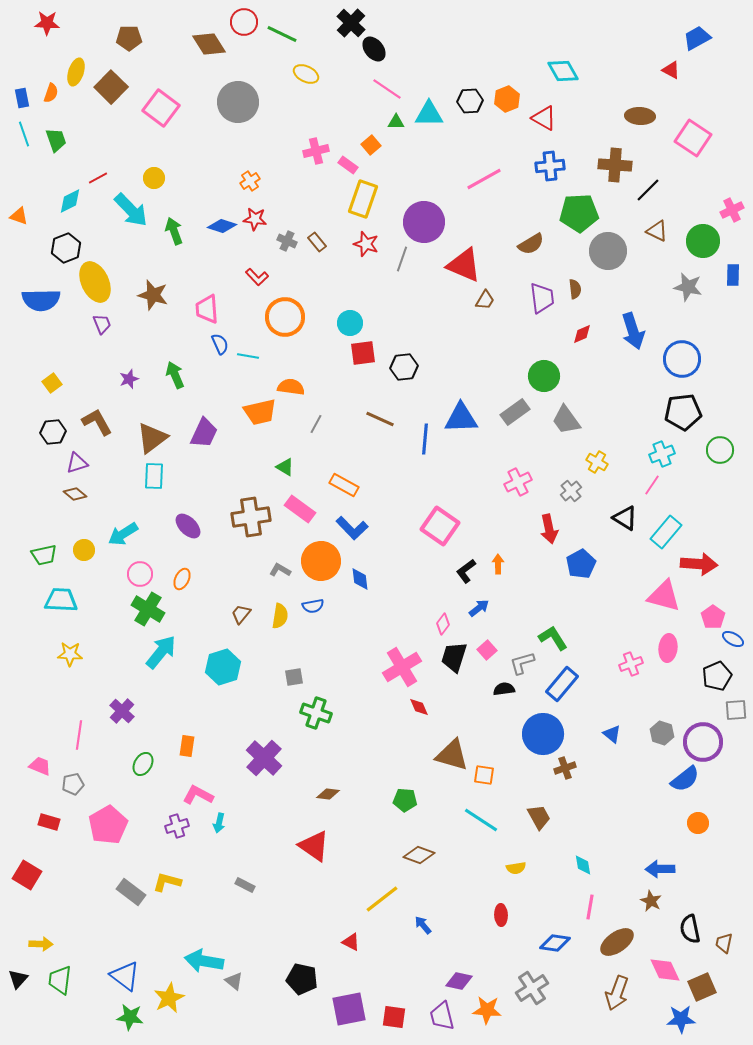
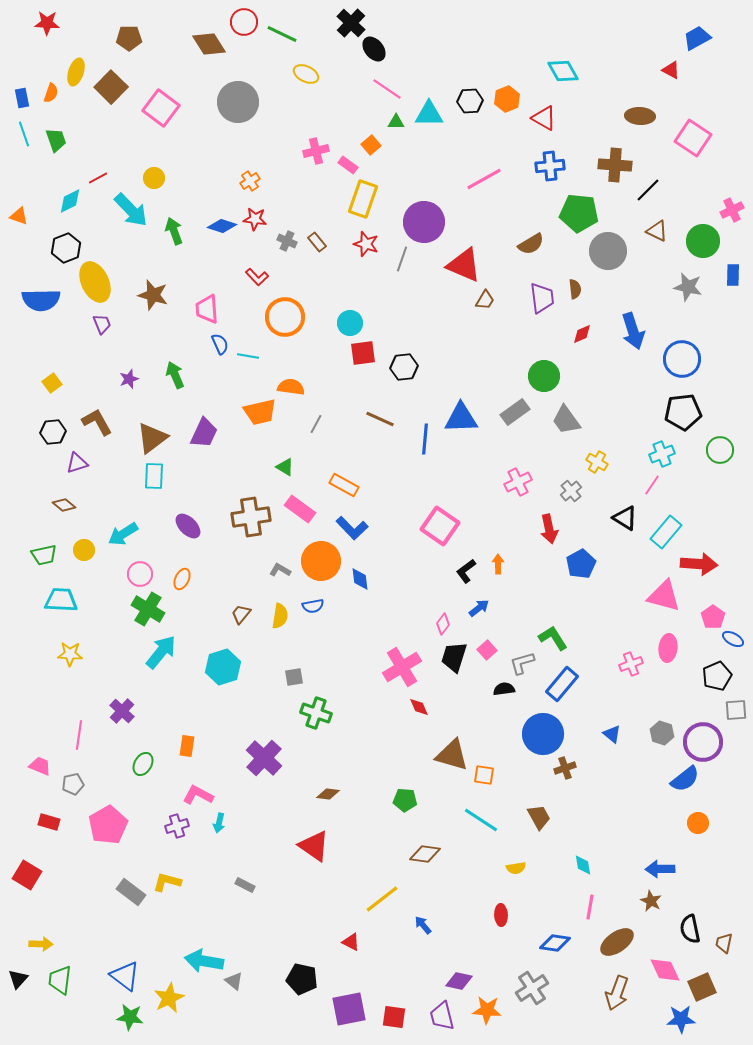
green pentagon at (579, 213): rotated 9 degrees clockwise
brown diamond at (75, 494): moved 11 px left, 11 px down
brown diamond at (419, 855): moved 6 px right, 1 px up; rotated 12 degrees counterclockwise
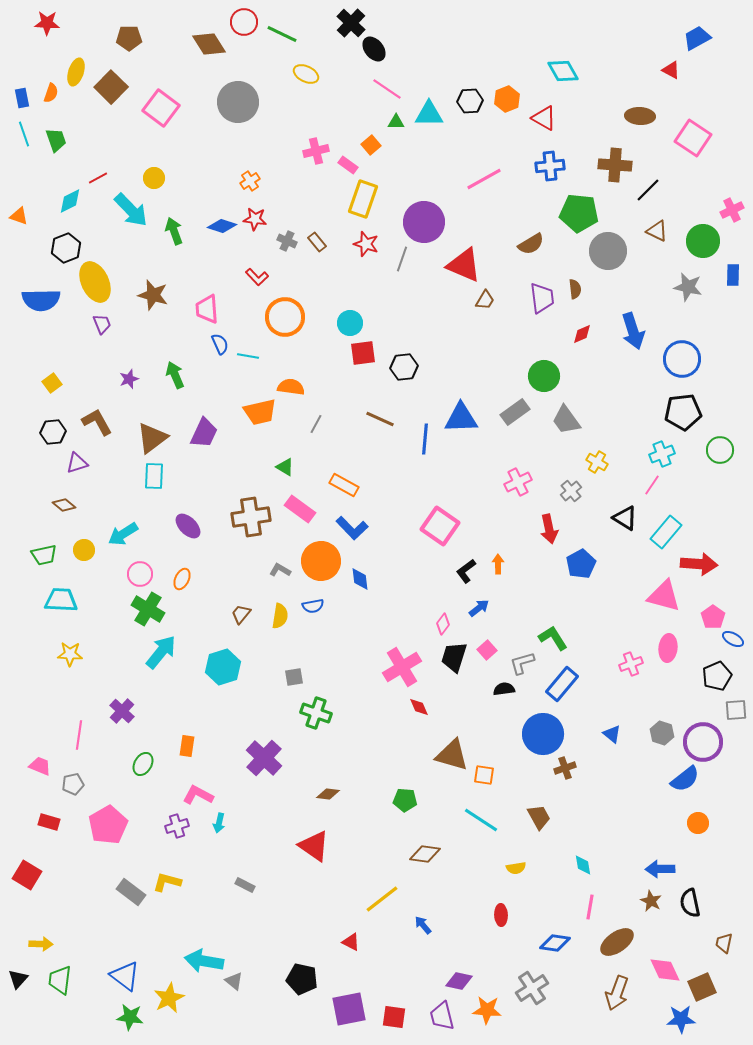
black semicircle at (690, 929): moved 26 px up
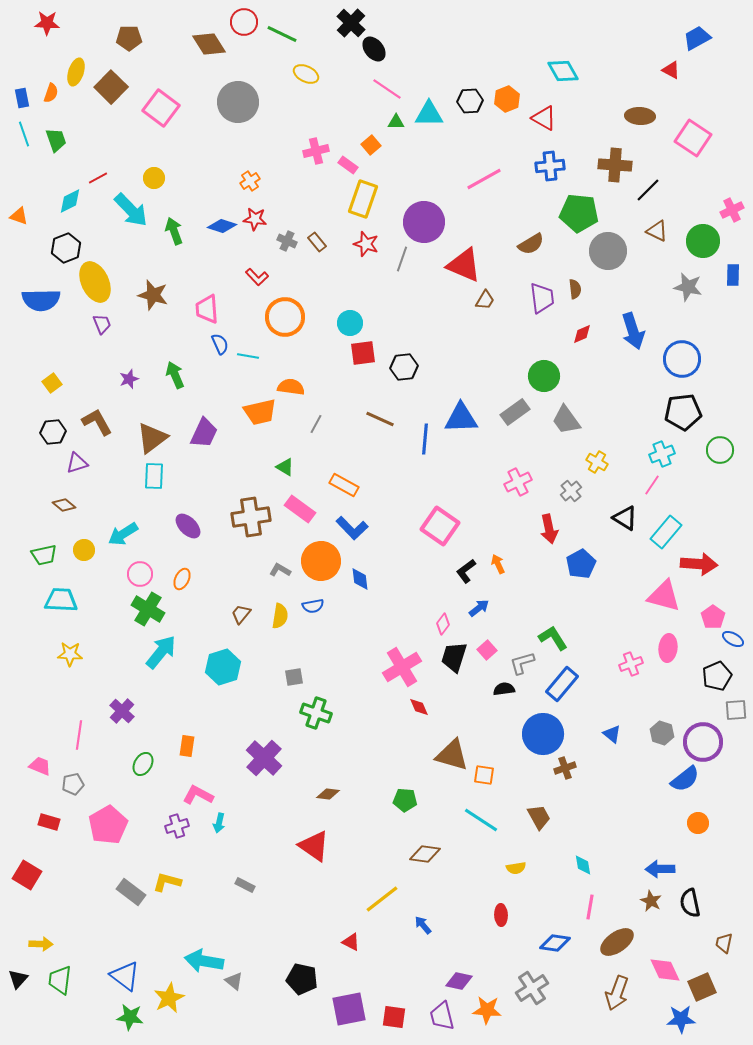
orange arrow at (498, 564): rotated 24 degrees counterclockwise
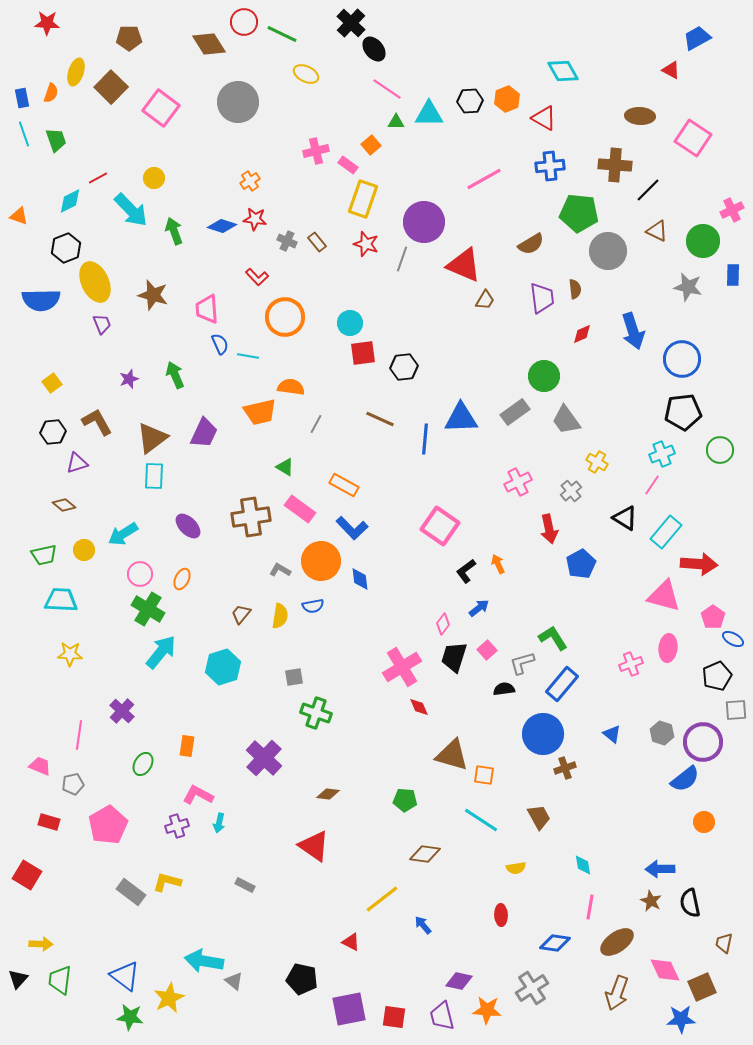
orange circle at (698, 823): moved 6 px right, 1 px up
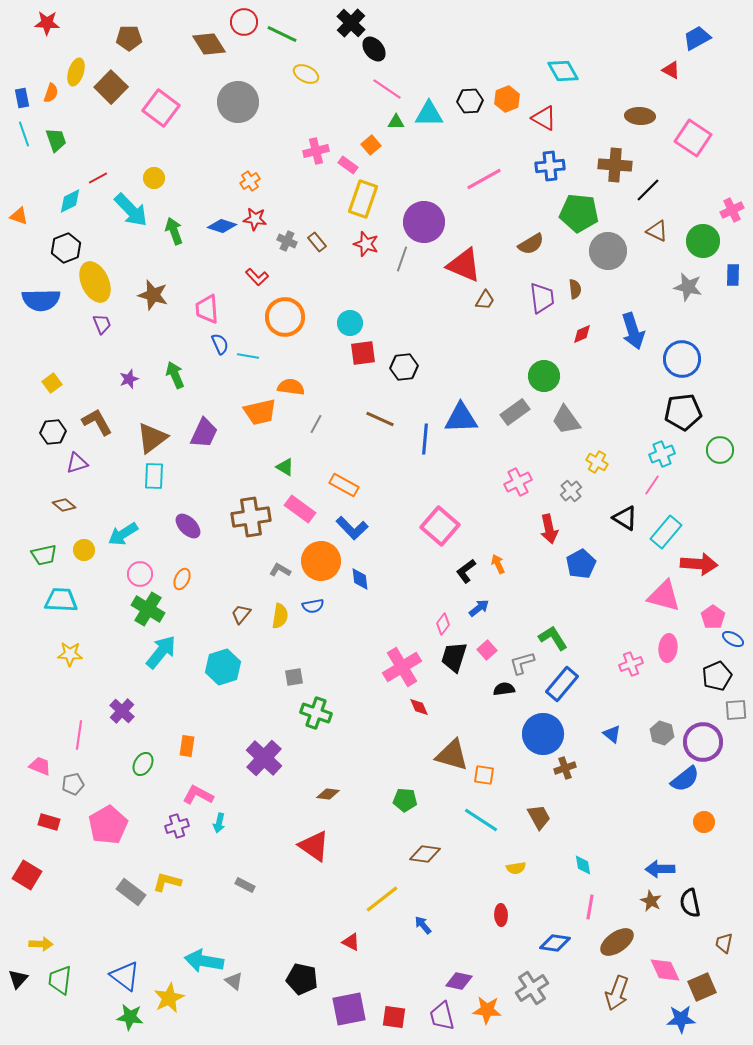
pink square at (440, 526): rotated 6 degrees clockwise
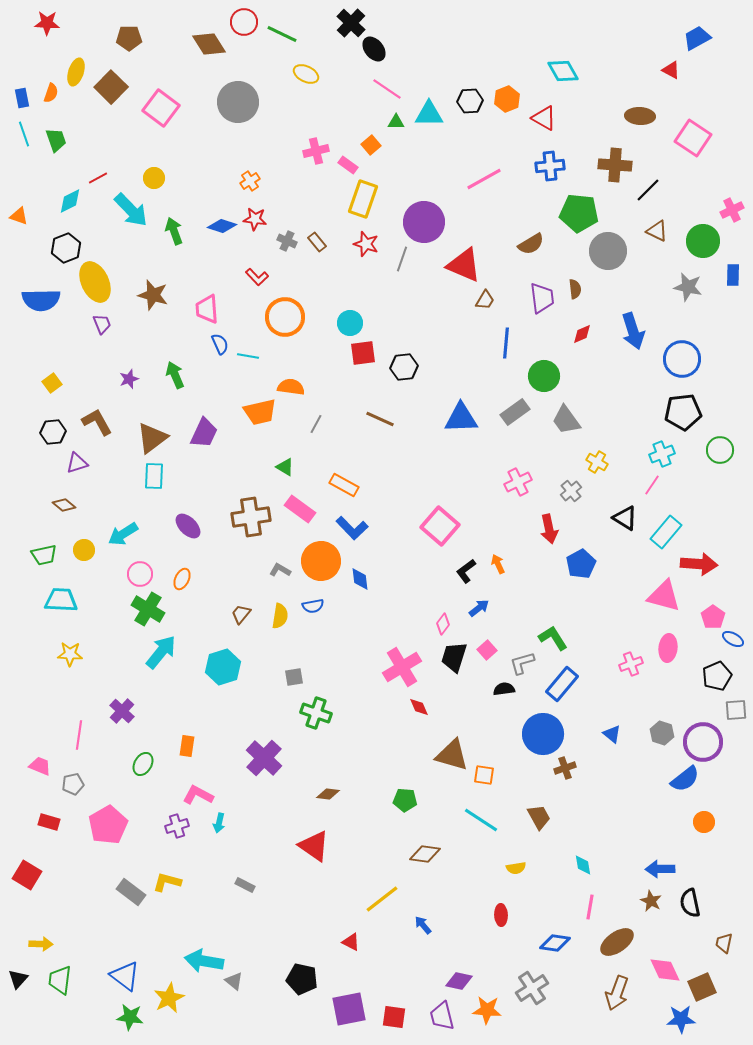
blue line at (425, 439): moved 81 px right, 96 px up
